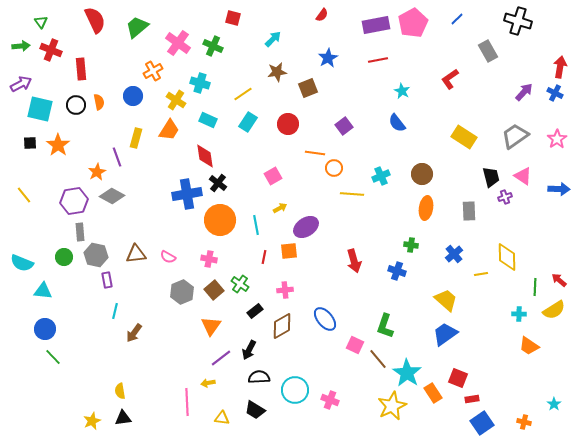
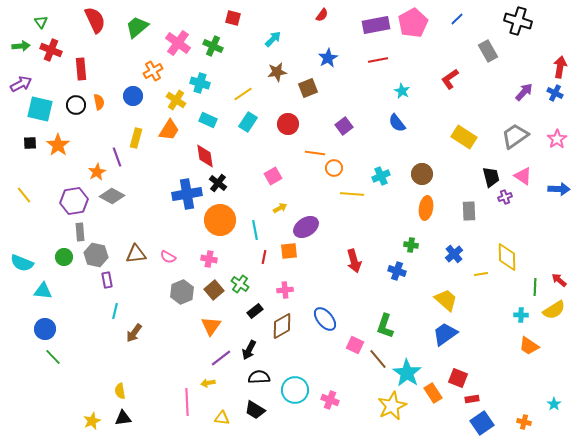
cyan line at (256, 225): moved 1 px left, 5 px down
cyan cross at (519, 314): moved 2 px right, 1 px down
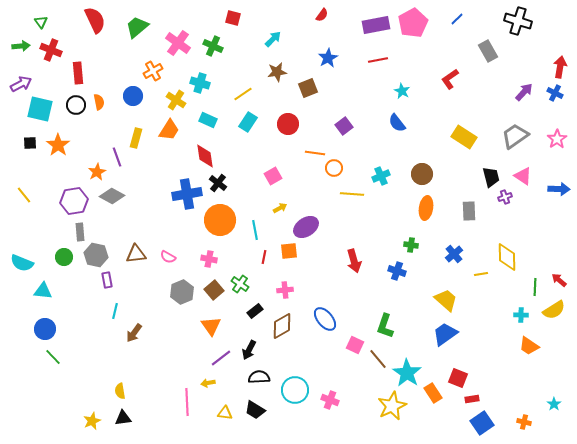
red rectangle at (81, 69): moved 3 px left, 4 px down
orange triangle at (211, 326): rotated 10 degrees counterclockwise
yellow triangle at (222, 418): moved 3 px right, 5 px up
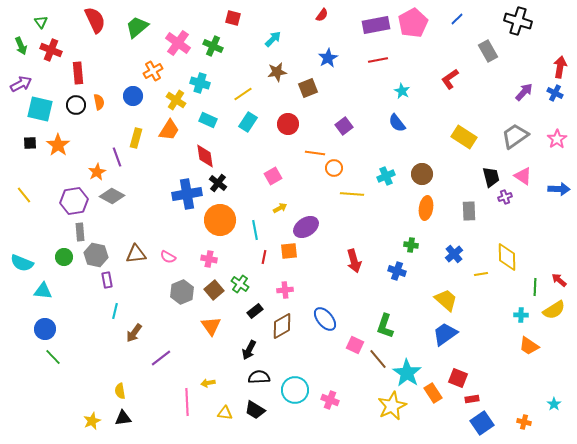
green arrow at (21, 46): rotated 72 degrees clockwise
cyan cross at (381, 176): moved 5 px right
purple line at (221, 358): moved 60 px left
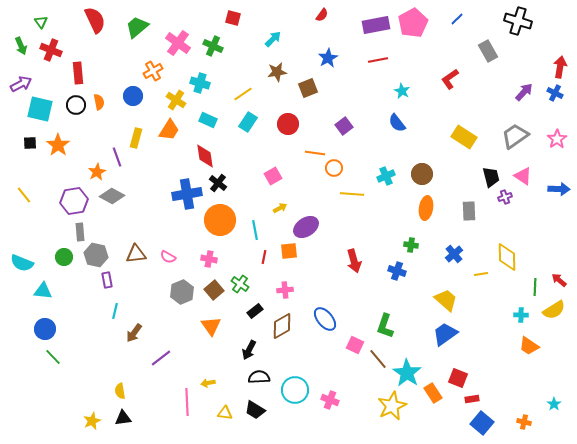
blue square at (482, 423): rotated 15 degrees counterclockwise
